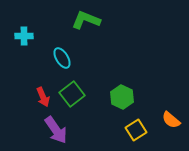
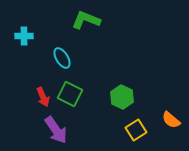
green square: moved 2 px left; rotated 25 degrees counterclockwise
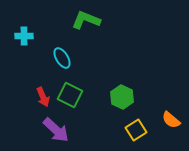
green square: moved 1 px down
purple arrow: rotated 12 degrees counterclockwise
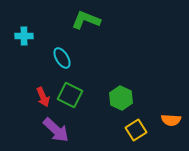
green hexagon: moved 1 px left, 1 px down
orange semicircle: rotated 36 degrees counterclockwise
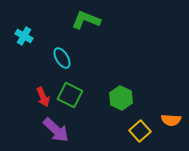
cyan cross: rotated 30 degrees clockwise
yellow square: moved 4 px right, 1 px down; rotated 10 degrees counterclockwise
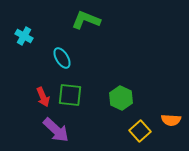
green square: rotated 20 degrees counterclockwise
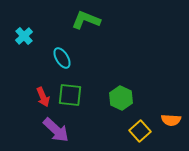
cyan cross: rotated 18 degrees clockwise
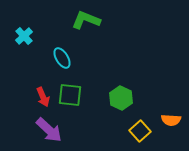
purple arrow: moved 7 px left
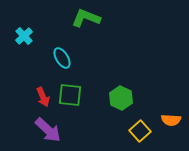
green L-shape: moved 2 px up
purple arrow: moved 1 px left
